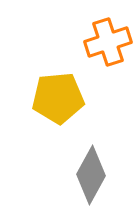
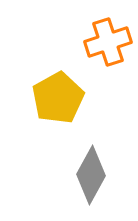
yellow pentagon: rotated 24 degrees counterclockwise
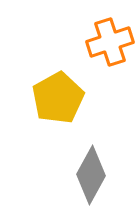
orange cross: moved 2 px right
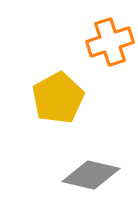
gray diamond: rotated 74 degrees clockwise
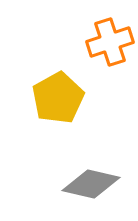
gray diamond: moved 9 px down
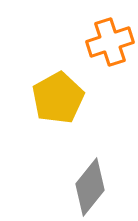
gray diamond: moved 1 px left, 3 px down; rotated 64 degrees counterclockwise
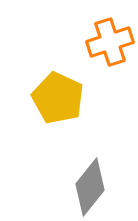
yellow pentagon: rotated 18 degrees counterclockwise
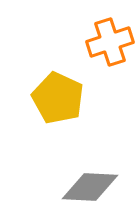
gray diamond: rotated 54 degrees clockwise
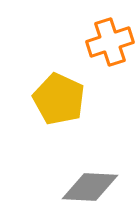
yellow pentagon: moved 1 px right, 1 px down
